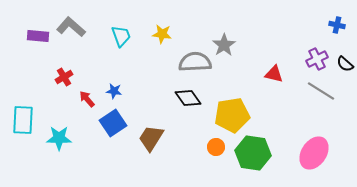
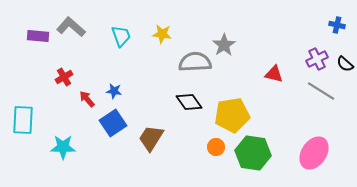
black diamond: moved 1 px right, 4 px down
cyan star: moved 4 px right, 9 px down
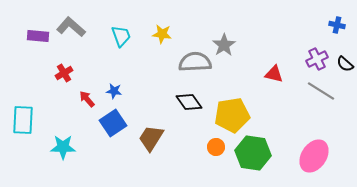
red cross: moved 4 px up
pink ellipse: moved 3 px down
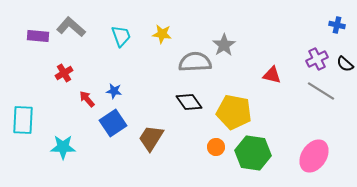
red triangle: moved 2 px left, 1 px down
yellow pentagon: moved 2 px right, 3 px up; rotated 20 degrees clockwise
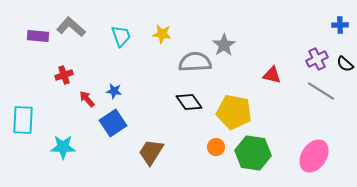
blue cross: moved 3 px right; rotated 14 degrees counterclockwise
red cross: moved 2 px down; rotated 12 degrees clockwise
brown trapezoid: moved 14 px down
